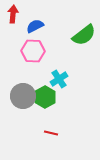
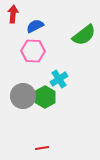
red line: moved 9 px left, 15 px down; rotated 24 degrees counterclockwise
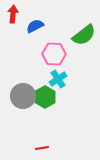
pink hexagon: moved 21 px right, 3 px down
cyan cross: moved 1 px left
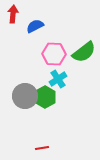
green semicircle: moved 17 px down
gray circle: moved 2 px right
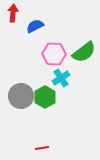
red arrow: moved 1 px up
cyan cross: moved 3 px right, 1 px up
gray circle: moved 4 px left
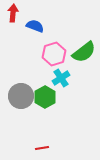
blue semicircle: rotated 48 degrees clockwise
pink hexagon: rotated 20 degrees counterclockwise
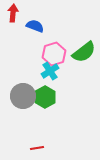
cyan cross: moved 11 px left, 7 px up
gray circle: moved 2 px right
red line: moved 5 px left
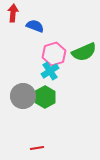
green semicircle: rotated 15 degrees clockwise
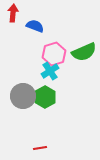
red line: moved 3 px right
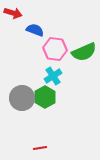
red arrow: rotated 102 degrees clockwise
blue semicircle: moved 4 px down
pink hexagon: moved 1 px right, 5 px up; rotated 25 degrees clockwise
cyan cross: moved 3 px right, 5 px down
gray circle: moved 1 px left, 2 px down
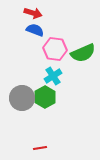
red arrow: moved 20 px right
green semicircle: moved 1 px left, 1 px down
